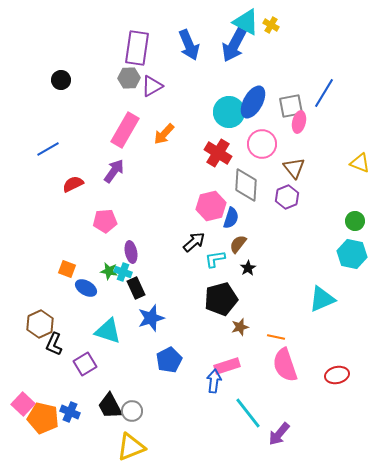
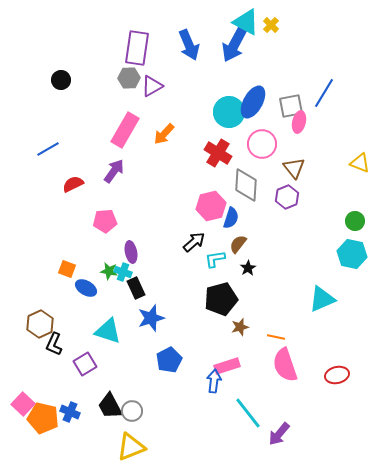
yellow cross at (271, 25): rotated 14 degrees clockwise
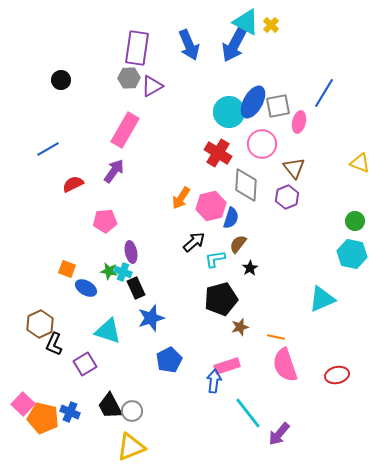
gray square at (291, 106): moved 13 px left
orange arrow at (164, 134): moved 17 px right, 64 px down; rotated 10 degrees counterclockwise
black star at (248, 268): moved 2 px right
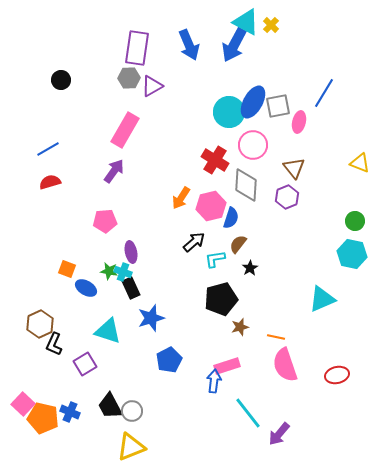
pink circle at (262, 144): moved 9 px left, 1 px down
red cross at (218, 153): moved 3 px left, 7 px down
red semicircle at (73, 184): moved 23 px left, 2 px up; rotated 10 degrees clockwise
black rectangle at (136, 288): moved 5 px left
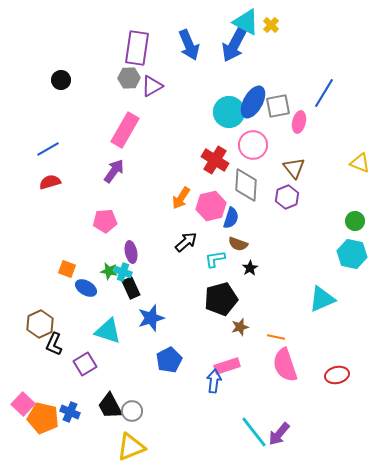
black arrow at (194, 242): moved 8 px left
brown semicircle at (238, 244): rotated 108 degrees counterclockwise
cyan line at (248, 413): moved 6 px right, 19 px down
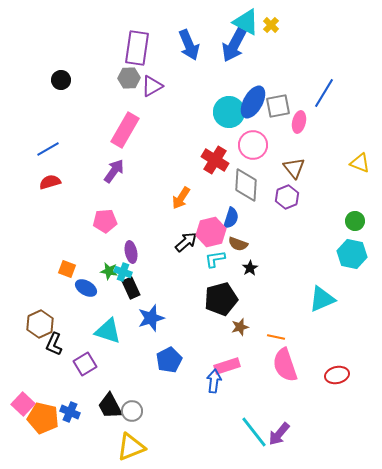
pink hexagon at (211, 206): moved 26 px down
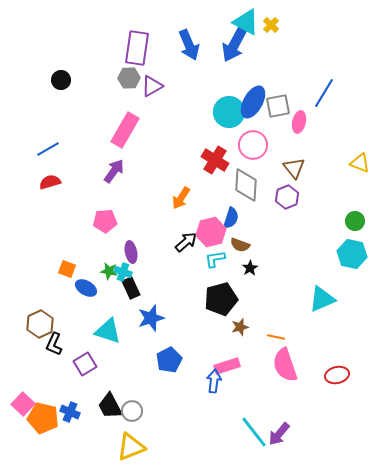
brown semicircle at (238, 244): moved 2 px right, 1 px down
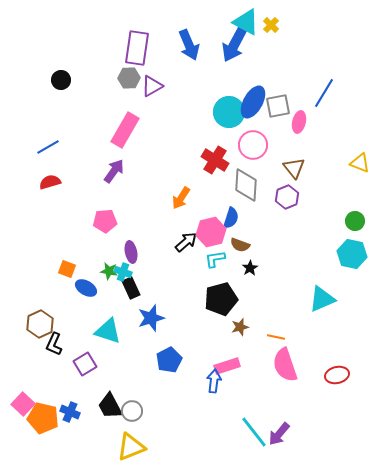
blue line at (48, 149): moved 2 px up
